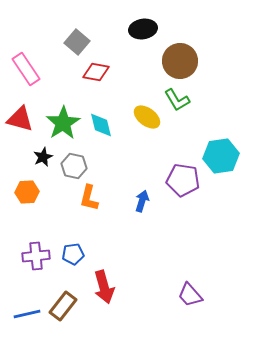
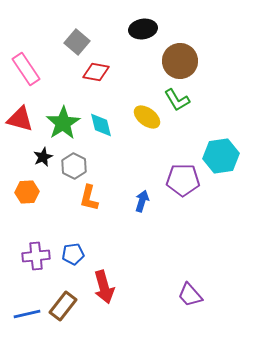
gray hexagon: rotated 15 degrees clockwise
purple pentagon: rotated 8 degrees counterclockwise
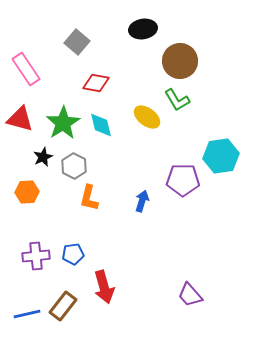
red diamond: moved 11 px down
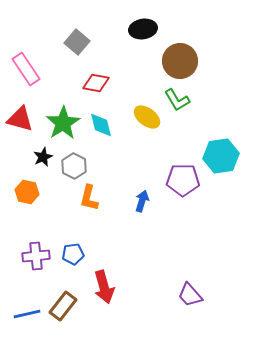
orange hexagon: rotated 15 degrees clockwise
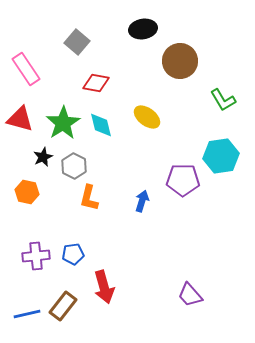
green L-shape: moved 46 px right
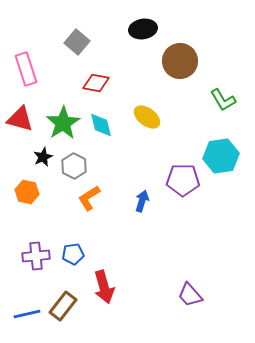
pink rectangle: rotated 16 degrees clockwise
orange L-shape: rotated 44 degrees clockwise
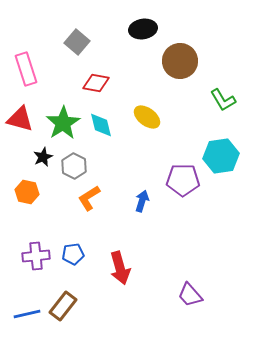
red arrow: moved 16 px right, 19 px up
